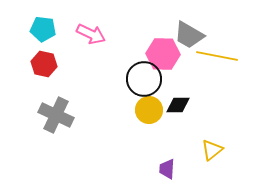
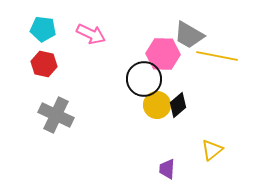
black diamond: rotated 40 degrees counterclockwise
yellow circle: moved 8 px right, 5 px up
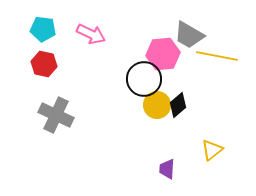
pink hexagon: rotated 8 degrees counterclockwise
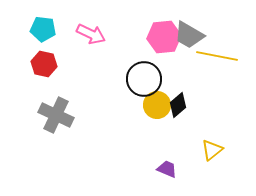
pink hexagon: moved 1 px right, 17 px up
purple trapezoid: rotated 110 degrees clockwise
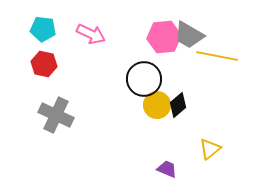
yellow triangle: moved 2 px left, 1 px up
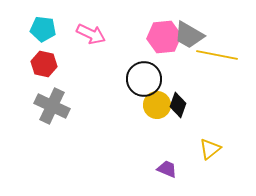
yellow line: moved 1 px up
black diamond: rotated 30 degrees counterclockwise
gray cross: moved 4 px left, 9 px up
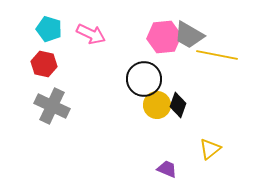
cyan pentagon: moved 6 px right; rotated 10 degrees clockwise
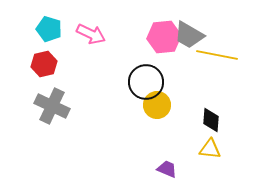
red hexagon: rotated 25 degrees counterclockwise
black circle: moved 2 px right, 3 px down
black diamond: moved 33 px right, 15 px down; rotated 15 degrees counterclockwise
yellow triangle: rotated 45 degrees clockwise
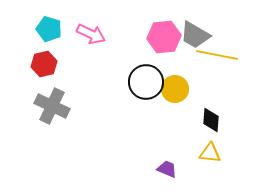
gray trapezoid: moved 6 px right
yellow circle: moved 18 px right, 16 px up
yellow triangle: moved 4 px down
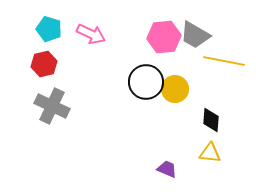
yellow line: moved 7 px right, 6 px down
